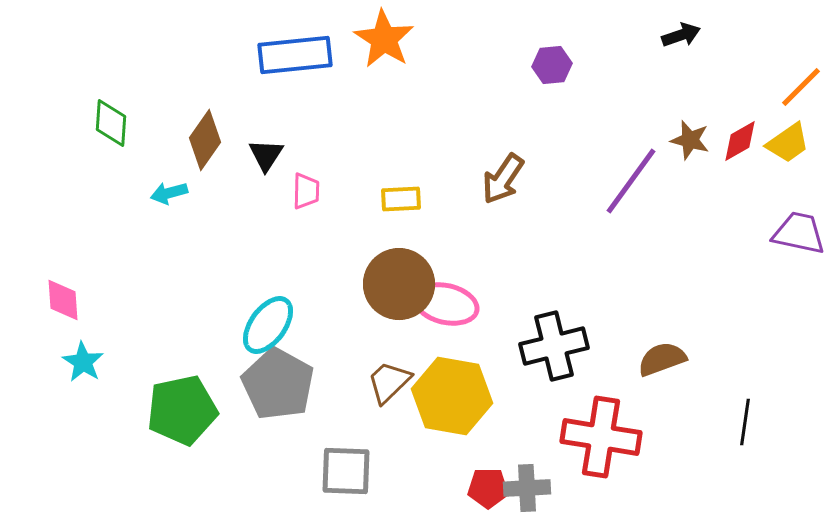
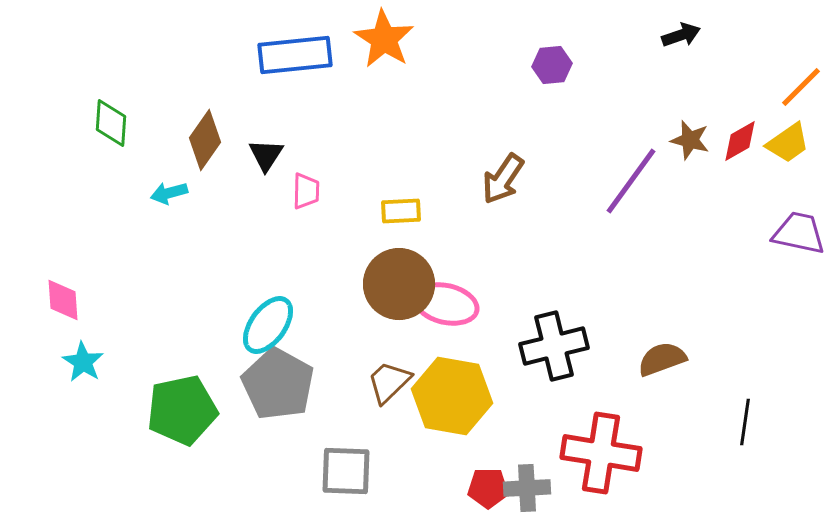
yellow rectangle: moved 12 px down
red cross: moved 16 px down
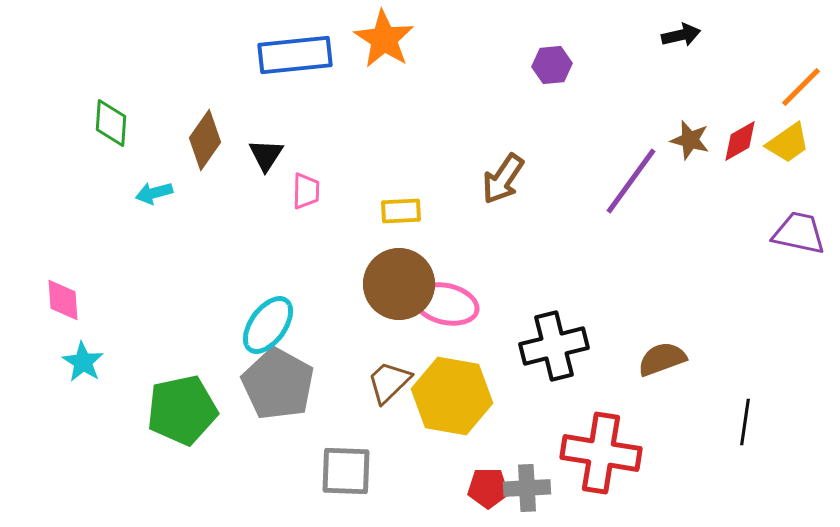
black arrow: rotated 6 degrees clockwise
cyan arrow: moved 15 px left
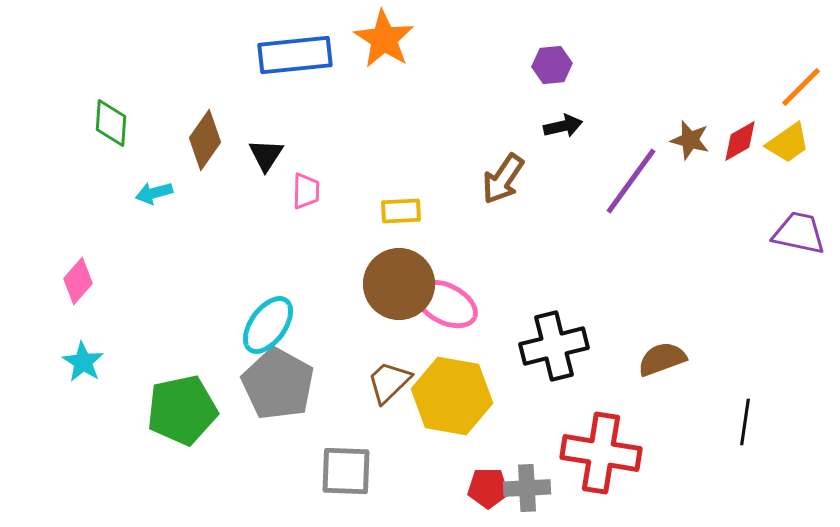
black arrow: moved 118 px left, 91 px down
pink diamond: moved 15 px right, 19 px up; rotated 45 degrees clockwise
pink ellipse: rotated 14 degrees clockwise
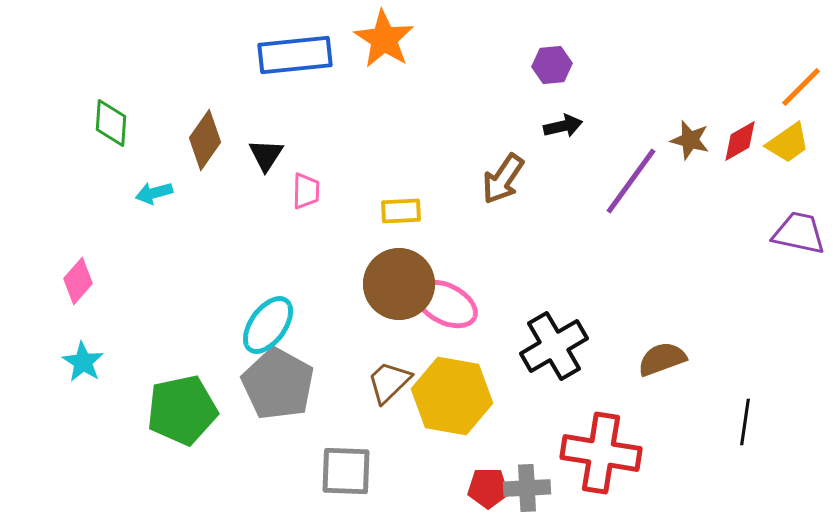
black cross: rotated 16 degrees counterclockwise
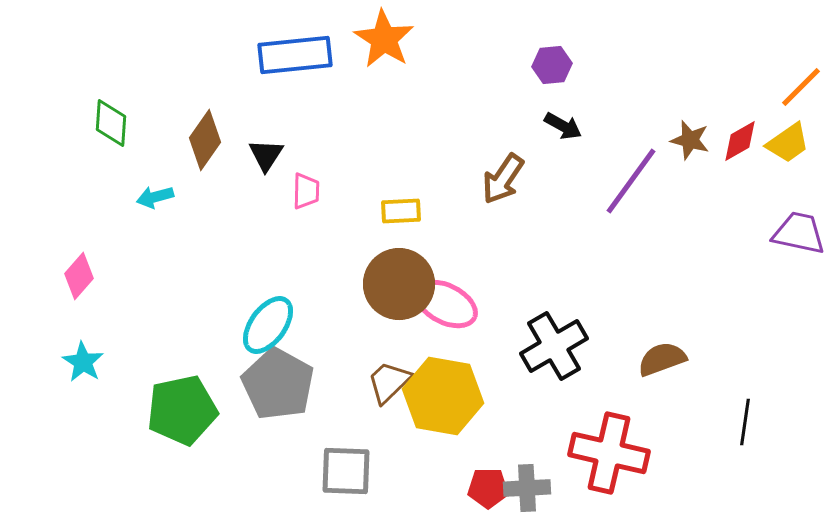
black arrow: rotated 42 degrees clockwise
cyan arrow: moved 1 px right, 4 px down
pink diamond: moved 1 px right, 5 px up
yellow hexagon: moved 9 px left
red cross: moved 8 px right; rotated 4 degrees clockwise
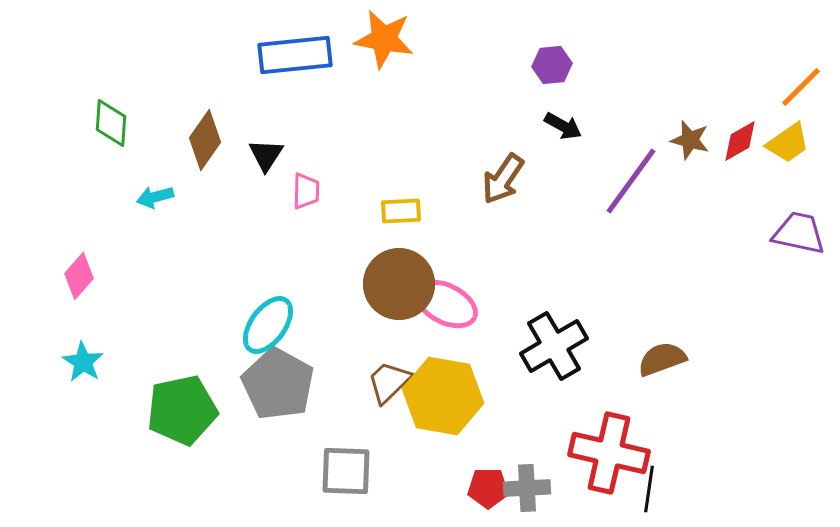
orange star: rotated 22 degrees counterclockwise
black line: moved 96 px left, 67 px down
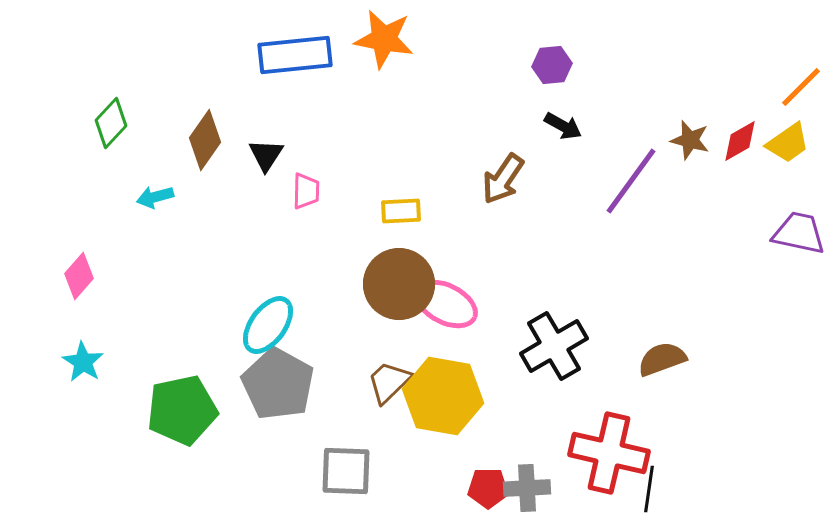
green diamond: rotated 39 degrees clockwise
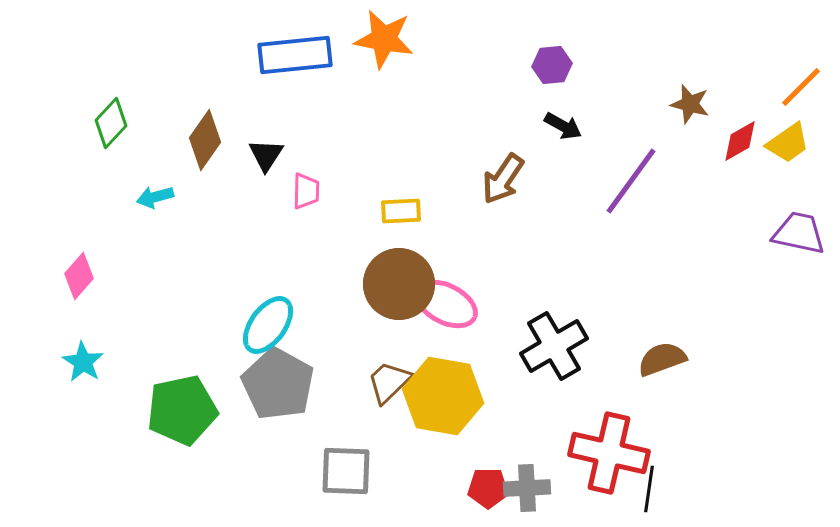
brown star: moved 36 px up
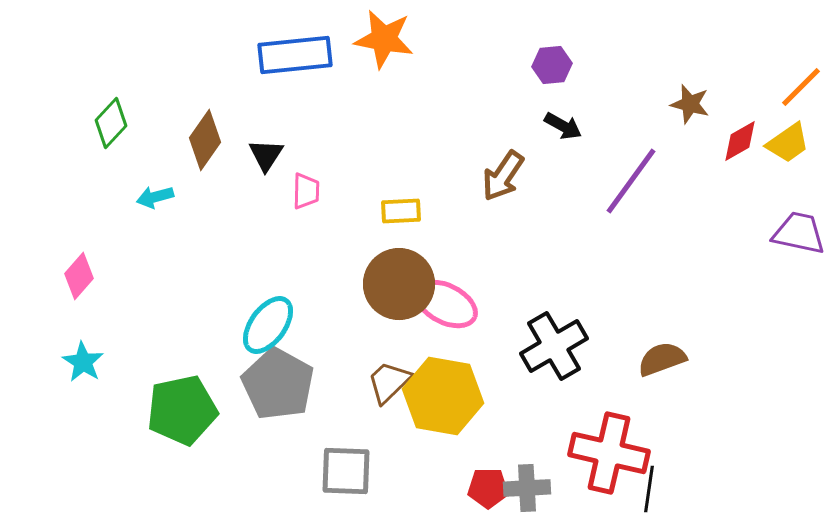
brown arrow: moved 3 px up
